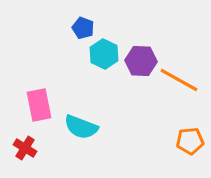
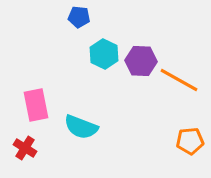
blue pentagon: moved 4 px left, 11 px up; rotated 15 degrees counterclockwise
pink rectangle: moved 3 px left
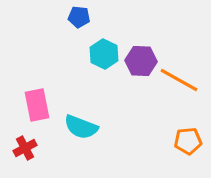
pink rectangle: moved 1 px right
orange pentagon: moved 2 px left
red cross: rotated 30 degrees clockwise
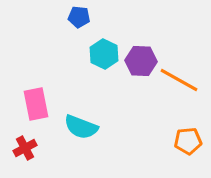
pink rectangle: moved 1 px left, 1 px up
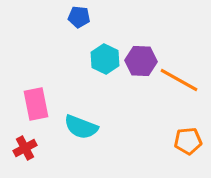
cyan hexagon: moved 1 px right, 5 px down
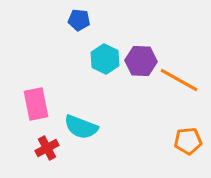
blue pentagon: moved 3 px down
red cross: moved 22 px right
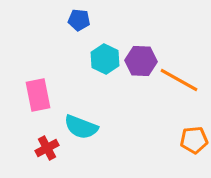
pink rectangle: moved 2 px right, 9 px up
orange pentagon: moved 6 px right, 1 px up
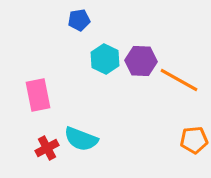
blue pentagon: rotated 15 degrees counterclockwise
cyan semicircle: moved 12 px down
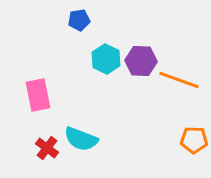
cyan hexagon: moved 1 px right
orange line: rotated 9 degrees counterclockwise
orange pentagon: rotated 8 degrees clockwise
red cross: rotated 25 degrees counterclockwise
